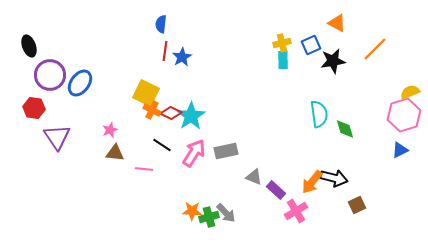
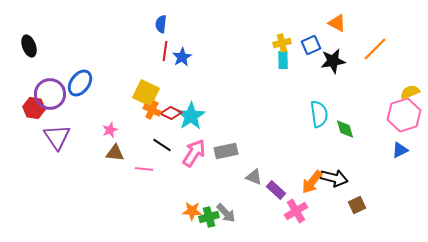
purple circle: moved 19 px down
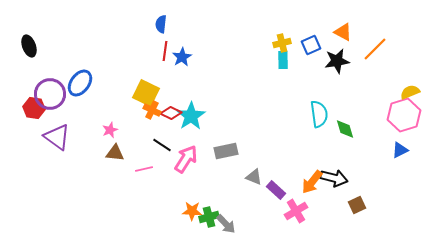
orange triangle: moved 6 px right, 9 px down
black star: moved 4 px right
purple triangle: rotated 20 degrees counterclockwise
pink arrow: moved 8 px left, 6 px down
pink line: rotated 18 degrees counterclockwise
gray arrow: moved 11 px down
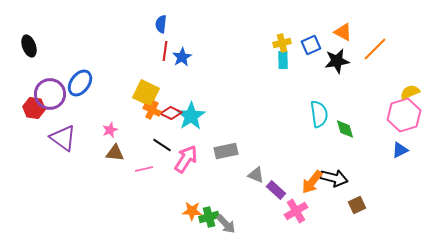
purple triangle: moved 6 px right, 1 px down
gray triangle: moved 2 px right, 2 px up
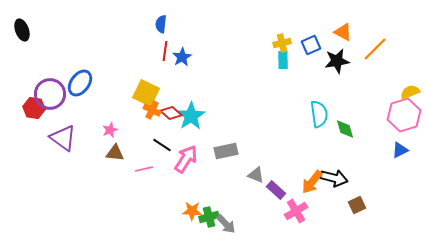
black ellipse: moved 7 px left, 16 px up
red diamond: rotated 15 degrees clockwise
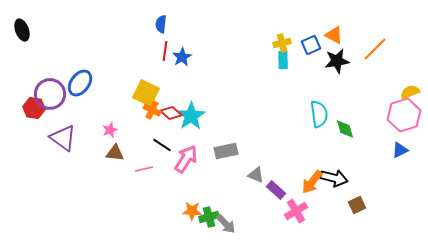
orange triangle: moved 9 px left, 3 px down
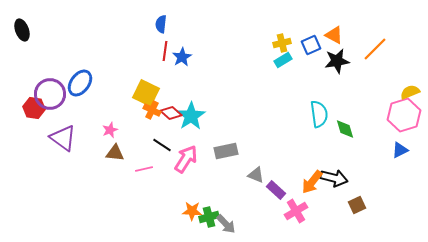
cyan rectangle: rotated 60 degrees clockwise
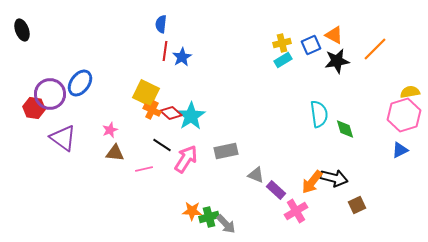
yellow semicircle: rotated 12 degrees clockwise
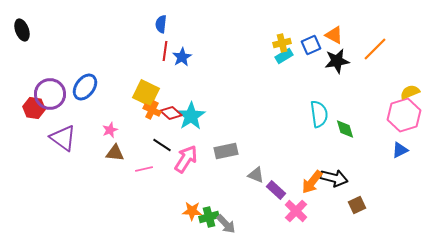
cyan rectangle: moved 1 px right, 4 px up
blue ellipse: moved 5 px right, 4 px down
yellow semicircle: rotated 12 degrees counterclockwise
pink cross: rotated 15 degrees counterclockwise
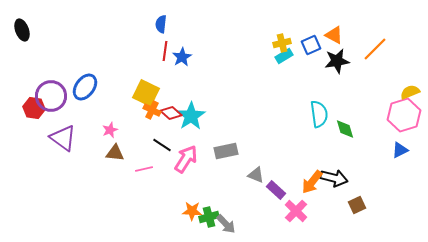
purple circle: moved 1 px right, 2 px down
